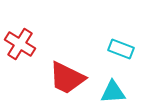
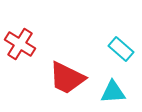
cyan rectangle: rotated 20 degrees clockwise
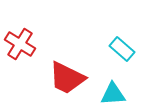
cyan rectangle: moved 1 px right
cyan triangle: moved 2 px down
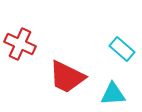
red cross: rotated 8 degrees counterclockwise
red trapezoid: moved 1 px up
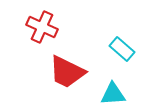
red cross: moved 22 px right, 17 px up
red trapezoid: moved 5 px up
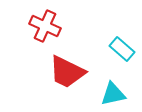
red cross: moved 3 px right, 1 px up
cyan triangle: rotated 8 degrees counterclockwise
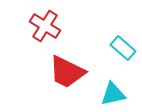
red cross: rotated 8 degrees clockwise
cyan rectangle: moved 1 px right, 1 px up
